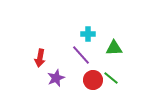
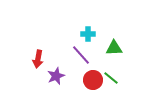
red arrow: moved 2 px left, 1 px down
purple star: moved 2 px up
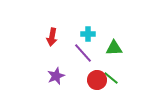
purple line: moved 2 px right, 2 px up
red arrow: moved 14 px right, 22 px up
red circle: moved 4 px right
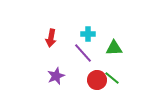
red arrow: moved 1 px left, 1 px down
green line: moved 1 px right
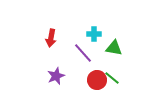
cyan cross: moved 6 px right
green triangle: rotated 12 degrees clockwise
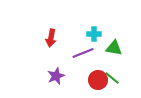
purple line: rotated 70 degrees counterclockwise
red circle: moved 1 px right
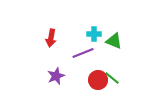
green triangle: moved 7 px up; rotated 12 degrees clockwise
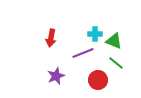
cyan cross: moved 1 px right
green line: moved 4 px right, 15 px up
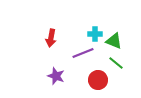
purple star: rotated 30 degrees counterclockwise
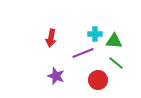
green triangle: rotated 18 degrees counterclockwise
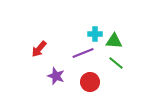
red arrow: moved 12 px left, 11 px down; rotated 30 degrees clockwise
red circle: moved 8 px left, 2 px down
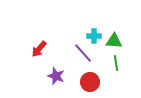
cyan cross: moved 1 px left, 2 px down
purple line: rotated 70 degrees clockwise
green line: rotated 42 degrees clockwise
